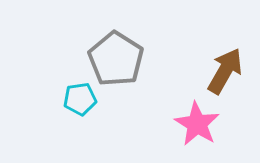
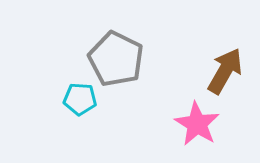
gray pentagon: rotated 6 degrees counterclockwise
cyan pentagon: rotated 12 degrees clockwise
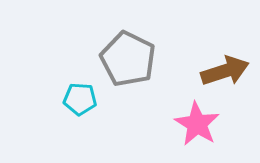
gray pentagon: moved 12 px right
brown arrow: rotated 42 degrees clockwise
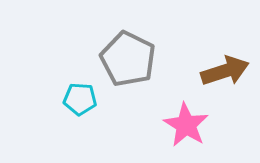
pink star: moved 11 px left, 1 px down
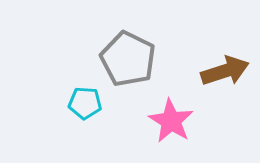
cyan pentagon: moved 5 px right, 4 px down
pink star: moved 15 px left, 4 px up
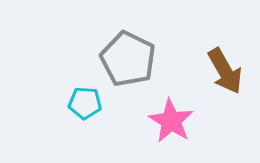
brown arrow: rotated 78 degrees clockwise
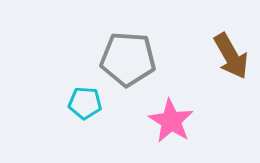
gray pentagon: rotated 22 degrees counterclockwise
brown arrow: moved 6 px right, 15 px up
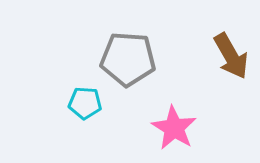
pink star: moved 3 px right, 7 px down
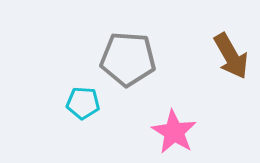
cyan pentagon: moved 2 px left
pink star: moved 4 px down
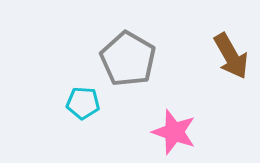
gray pentagon: rotated 26 degrees clockwise
pink star: rotated 12 degrees counterclockwise
